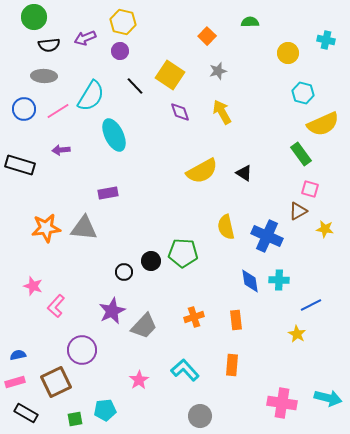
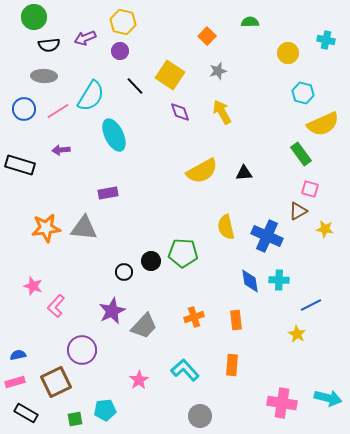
black triangle at (244, 173): rotated 36 degrees counterclockwise
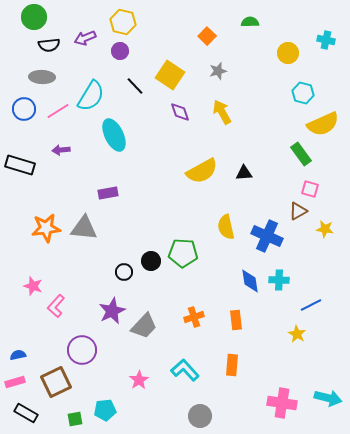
gray ellipse at (44, 76): moved 2 px left, 1 px down
